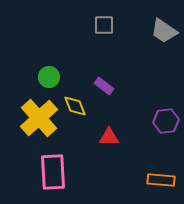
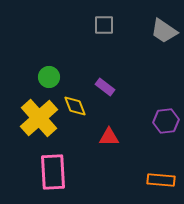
purple rectangle: moved 1 px right, 1 px down
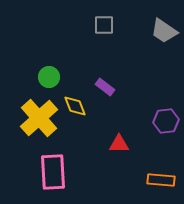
red triangle: moved 10 px right, 7 px down
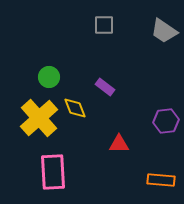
yellow diamond: moved 2 px down
